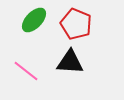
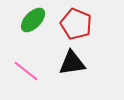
green ellipse: moved 1 px left
black triangle: moved 2 px right, 1 px down; rotated 12 degrees counterclockwise
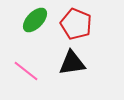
green ellipse: moved 2 px right
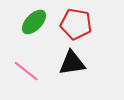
green ellipse: moved 1 px left, 2 px down
red pentagon: rotated 12 degrees counterclockwise
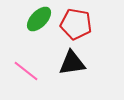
green ellipse: moved 5 px right, 3 px up
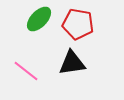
red pentagon: moved 2 px right
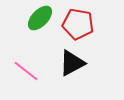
green ellipse: moved 1 px right, 1 px up
black triangle: rotated 20 degrees counterclockwise
